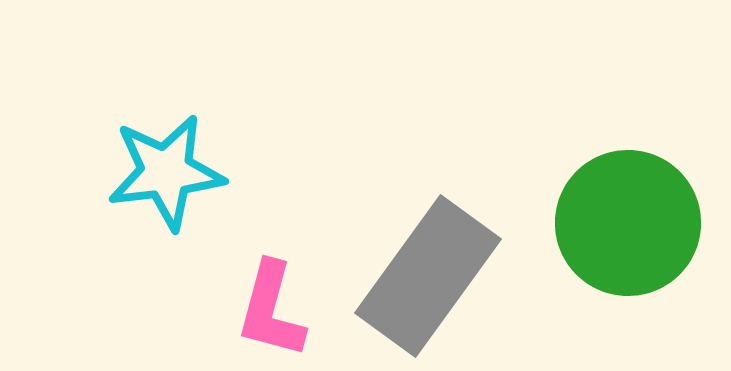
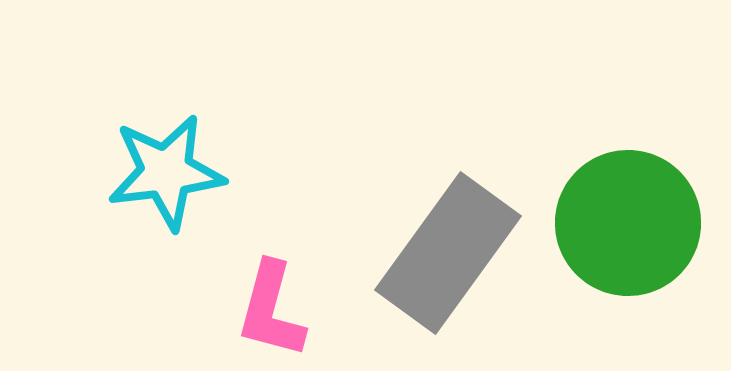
gray rectangle: moved 20 px right, 23 px up
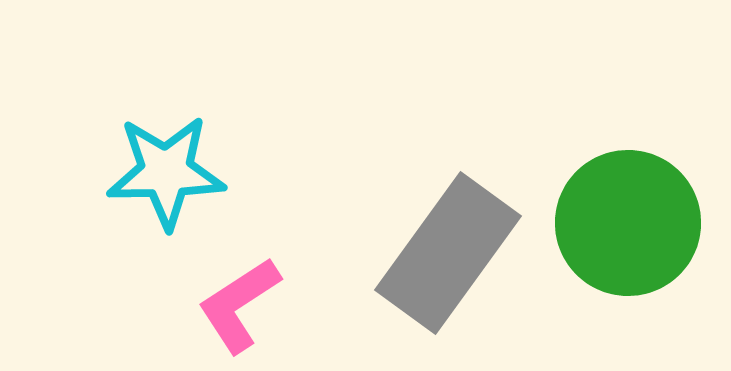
cyan star: rotated 6 degrees clockwise
pink L-shape: moved 32 px left, 5 px up; rotated 42 degrees clockwise
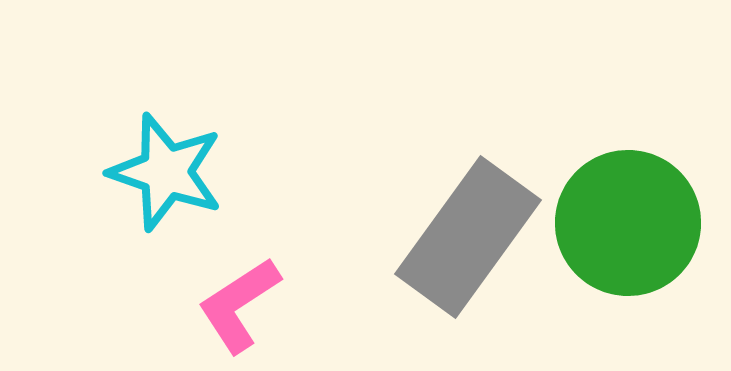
cyan star: rotated 20 degrees clockwise
gray rectangle: moved 20 px right, 16 px up
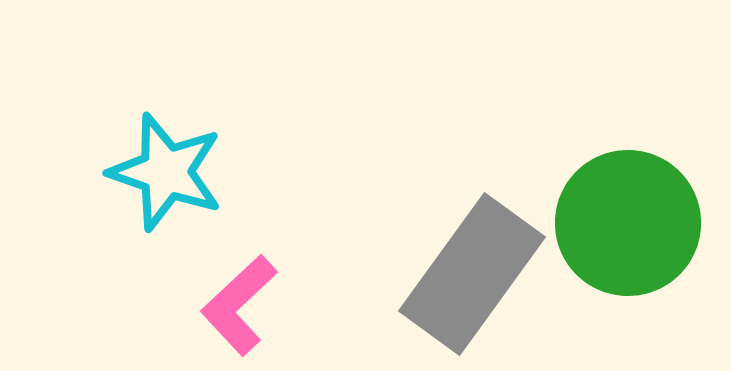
gray rectangle: moved 4 px right, 37 px down
pink L-shape: rotated 10 degrees counterclockwise
